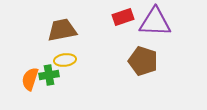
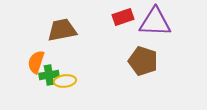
yellow ellipse: moved 21 px down
orange semicircle: moved 6 px right, 17 px up
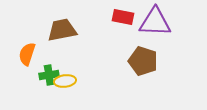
red rectangle: rotated 30 degrees clockwise
orange semicircle: moved 9 px left, 8 px up
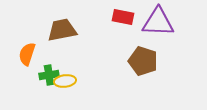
purple triangle: moved 3 px right
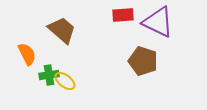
red rectangle: moved 2 px up; rotated 15 degrees counterclockwise
purple triangle: rotated 24 degrees clockwise
brown trapezoid: rotated 52 degrees clockwise
orange semicircle: rotated 135 degrees clockwise
yellow ellipse: rotated 45 degrees clockwise
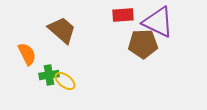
brown pentagon: moved 17 px up; rotated 20 degrees counterclockwise
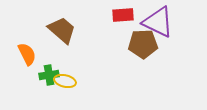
yellow ellipse: rotated 25 degrees counterclockwise
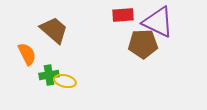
brown trapezoid: moved 8 px left
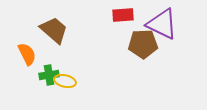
purple triangle: moved 4 px right, 2 px down
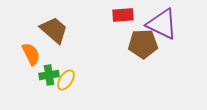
orange semicircle: moved 4 px right
yellow ellipse: moved 1 px right, 1 px up; rotated 70 degrees counterclockwise
